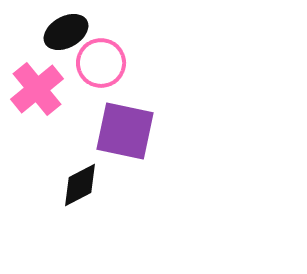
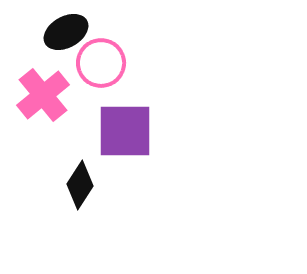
pink cross: moved 6 px right, 6 px down
purple square: rotated 12 degrees counterclockwise
black diamond: rotated 30 degrees counterclockwise
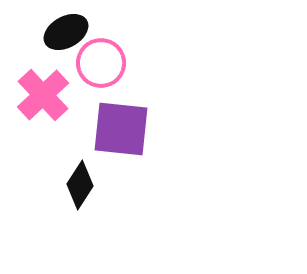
pink cross: rotated 4 degrees counterclockwise
purple square: moved 4 px left, 2 px up; rotated 6 degrees clockwise
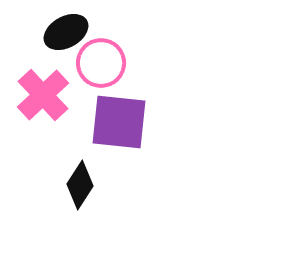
purple square: moved 2 px left, 7 px up
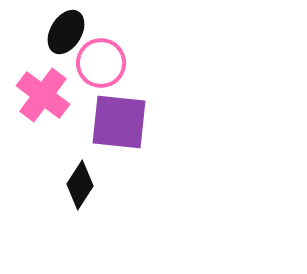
black ellipse: rotated 30 degrees counterclockwise
pink cross: rotated 10 degrees counterclockwise
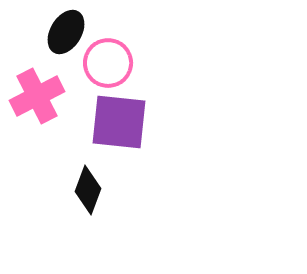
pink circle: moved 7 px right
pink cross: moved 6 px left, 1 px down; rotated 26 degrees clockwise
black diamond: moved 8 px right, 5 px down; rotated 12 degrees counterclockwise
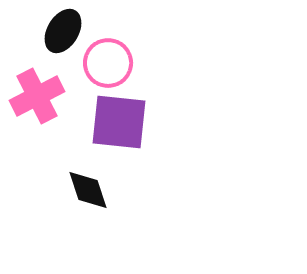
black ellipse: moved 3 px left, 1 px up
black diamond: rotated 39 degrees counterclockwise
